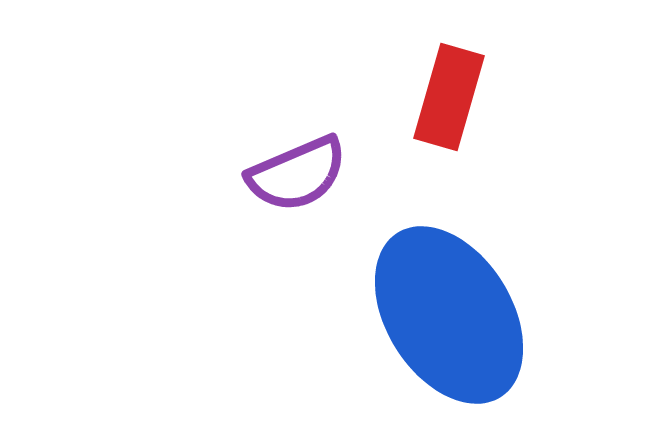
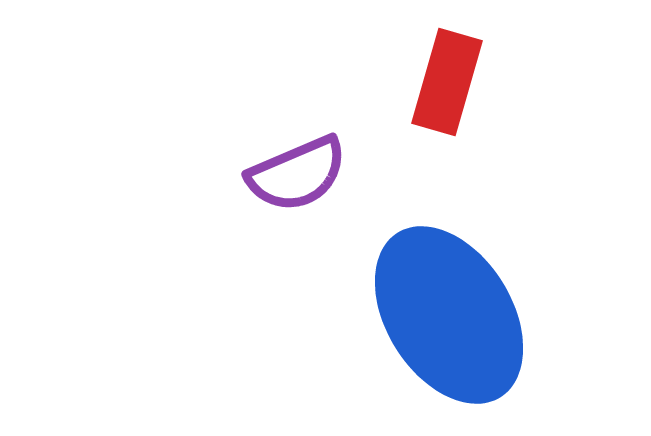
red rectangle: moved 2 px left, 15 px up
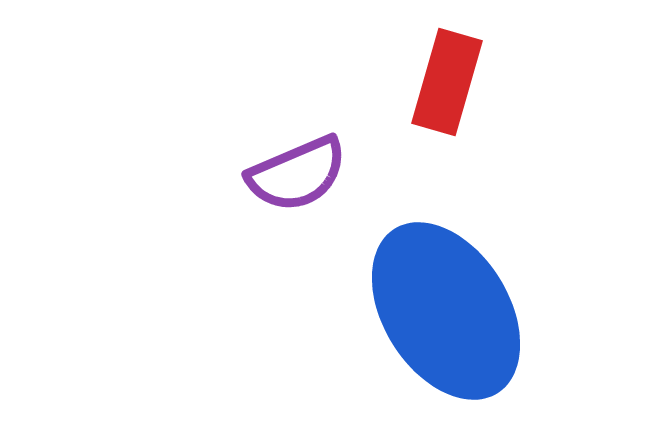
blue ellipse: moved 3 px left, 4 px up
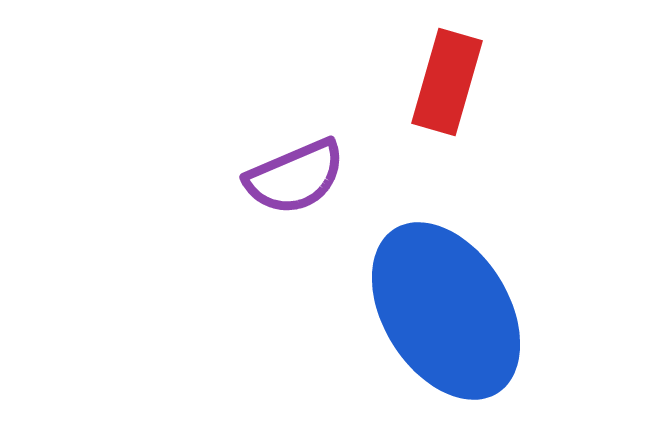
purple semicircle: moved 2 px left, 3 px down
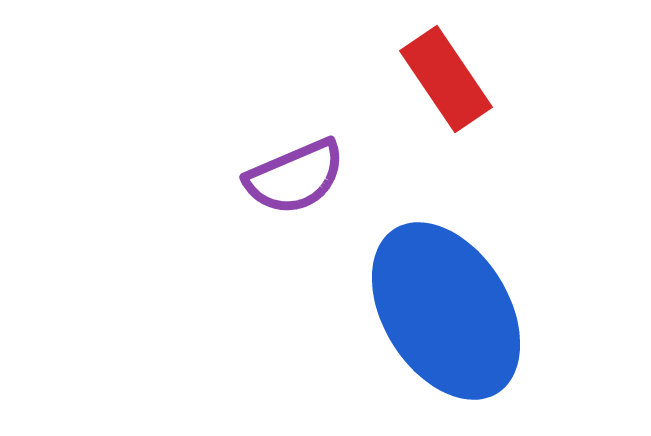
red rectangle: moved 1 px left, 3 px up; rotated 50 degrees counterclockwise
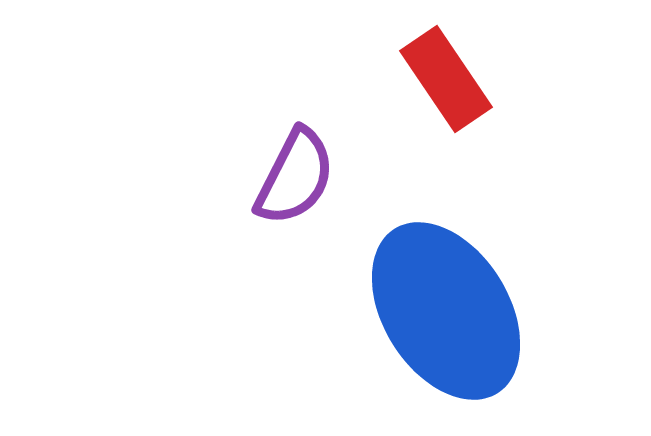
purple semicircle: rotated 40 degrees counterclockwise
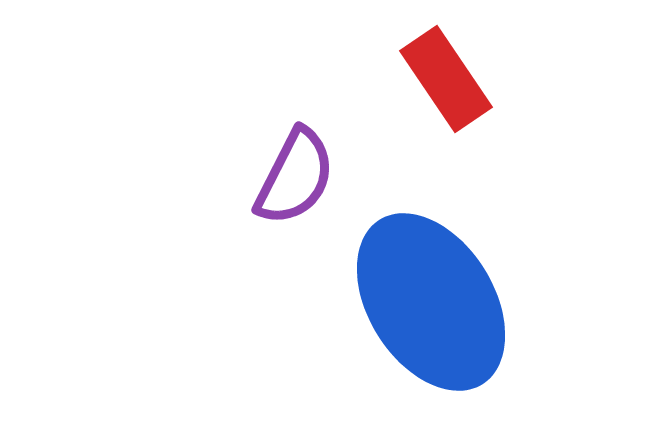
blue ellipse: moved 15 px left, 9 px up
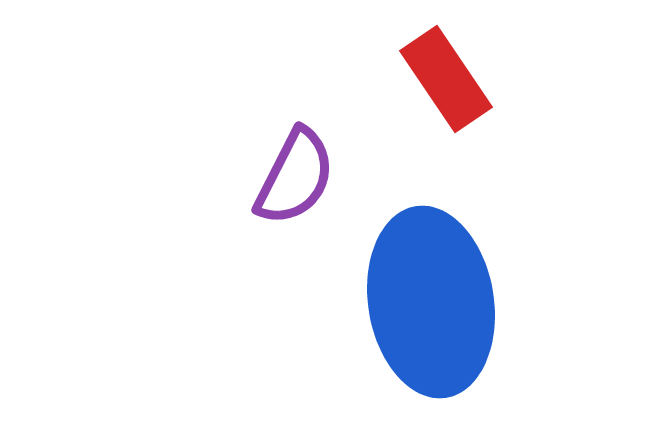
blue ellipse: rotated 23 degrees clockwise
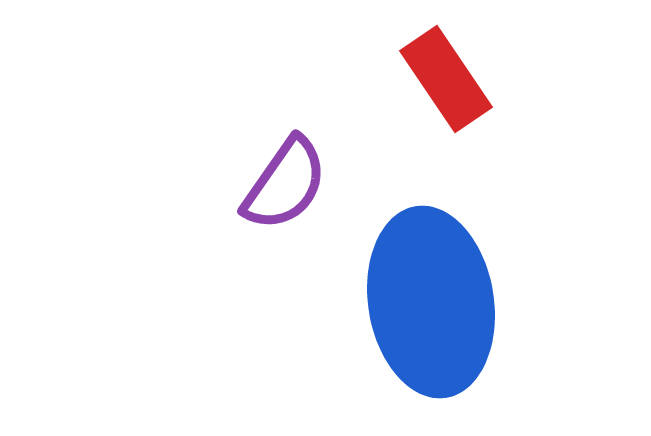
purple semicircle: moved 10 px left, 7 px down; rotated 8 degrees clockwise
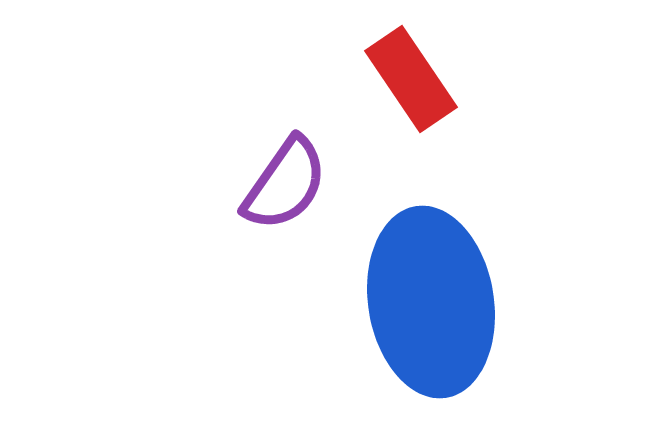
red rectangle: moved 35 px left
